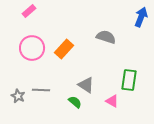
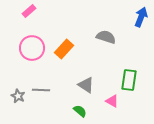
green semicircle: moved 5 px right, 9 px down
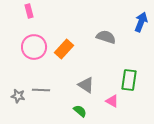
pink rectangle: rotated 64 degrees counterclockwise
blue arrow: moved 5 px down
pink circle: moved 2 px right, 1 px up
gray star: rotated 16 degrees counterclockwise
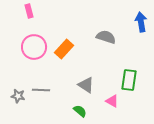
blue arrow: rotated 30 degrees counterclockwise
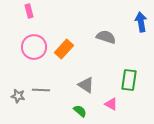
pink triangle: moved 1 px left, 3 px down
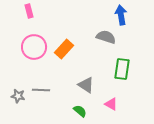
blue arrow: moved 20 px left, 7 px up
green rectangle: moved 7 px left, 11 px up
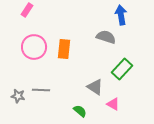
pink rectangle: moved 2 px left, 1 px up; rotated 48 degrees clockwise
orange rectangle: rotated 36 degrees counterclockwise
green rectangle: rotated 35 degrees clockwise
gray triangle: moved 9 px right, 2 px down
pink triangle: moved 2 px right
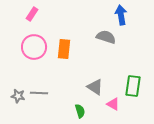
pink rectangle: moved 5 px right, 4 px down
green rectangle: moved 11 px right, 17 px down; rotated 35 degrees counterclockwise
gray line: moved 2 px left, 3 px down
green semicircle: rotated 32 degrees clockwise
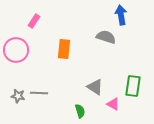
pink rectangle: moved 2 px right, 7 px down
pink circle: moved 18 px left, 3 px down
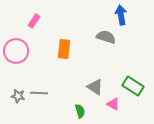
pink circle: moved 1 px down
green rectangle: rotated 65 degrees counterclockwise
